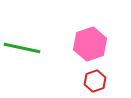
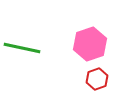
red hexagon: moved 2 px right, 2 px up
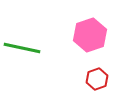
pink hexagon: moved 9 px up
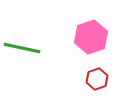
pink hexagon: moved 1 px right, 2 px down
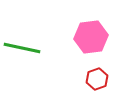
pink hexagon: rotated 12 degrees clockwise
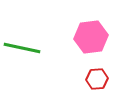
red hexagon: rotated 15 degrees clockwise
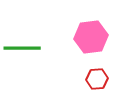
green line: rotated 12 degrees counterclockwise
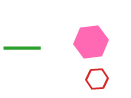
pink hexagon: moved 5 px down
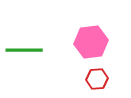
green line: moved 2 px right, 2 px down
